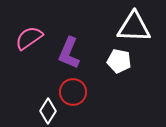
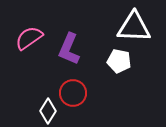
purple L-shape: moved 4 px up
red circle: moved 1 px down
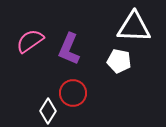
pink semicircle: moved 1 px right, 3 px down
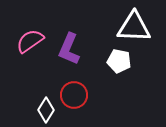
red circle: moved 1 px right, 2 px down
white diamond: moved 2 px left, 1 px up
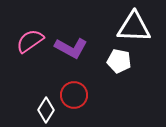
purple L-shape: moved 2 px right, 1 px up; rotated 84 degrees counterclockwise
